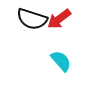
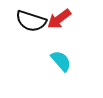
black semicircle: moved 1 px left, 2 px down
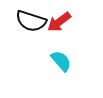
red arrow: moved 3 px down
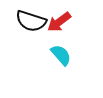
cyan semicircle: moved 6 px up
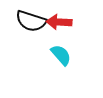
red arrow: rotated 40 degrees clockwise
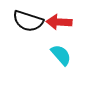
black semicircle: moved 3 px left
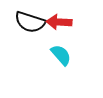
black semicircle: moved 2 px right, 1 px down
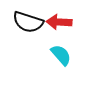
black semicircle: moved 2 px left
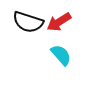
red arrow: rotated 35 degrees counterclockwise
